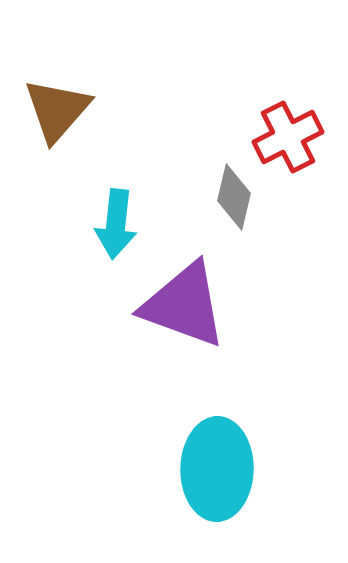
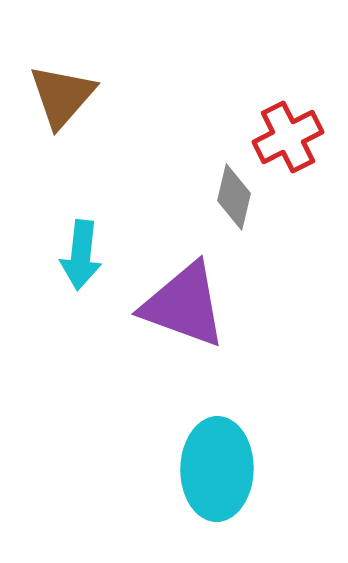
brown triangle: moved 5 px right, 14 px up
cyan arrow: moved 35 px left, 31 px down
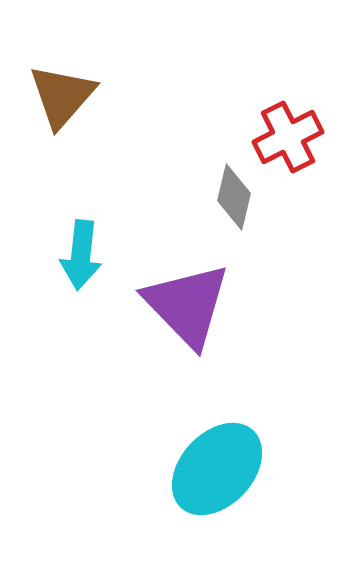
purple triangle: moved 3 px right; rotated 26 degrees clockwise
cyan ellipse: rotated 42 degrees clockwise
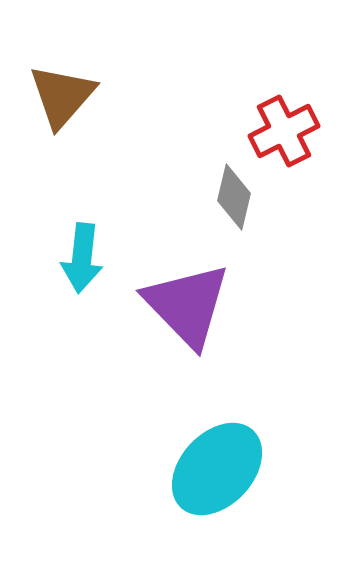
red cross: moved 4 px left, 6 px up
cyan arrow: moved 1 px right, 3 px down
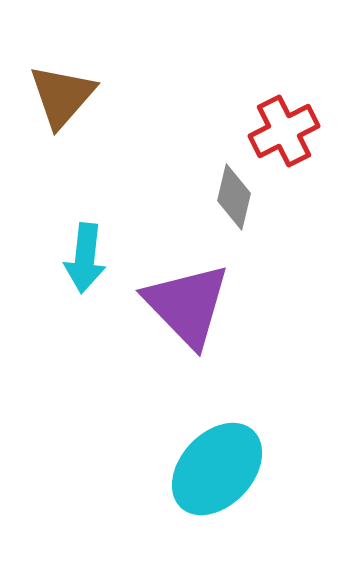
cyan arrow: moved 3 px right
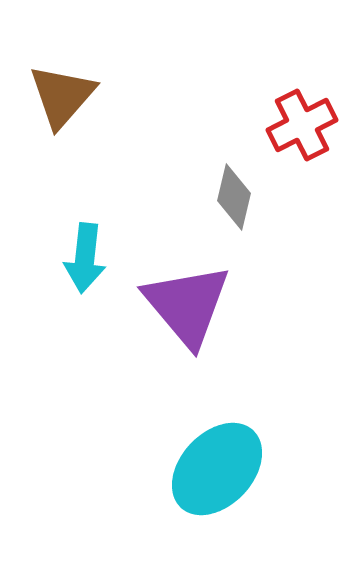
red cross: moved 18 px right, 6 px up
purple triangle: rotated 4 degrees clockwise
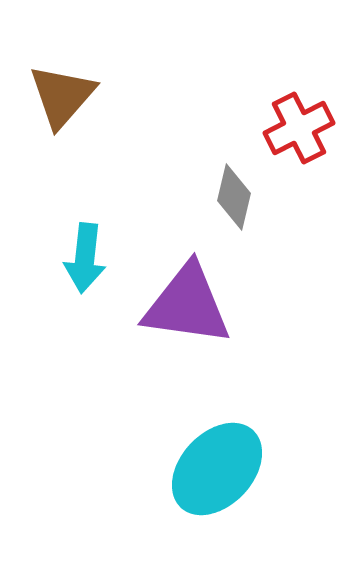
red cross: moved 3 px left, 3 px down
purple triangle: rotated 42 degrees counterclockwise
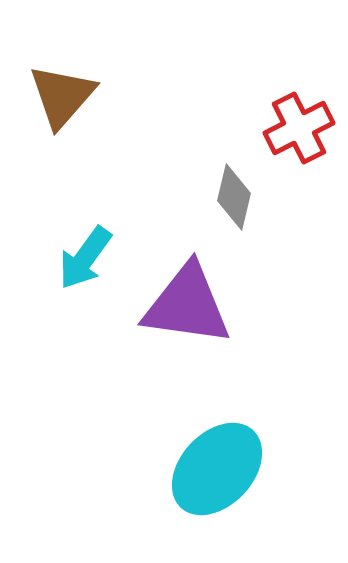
cyan arrow: rotated 30 degrees clockwise
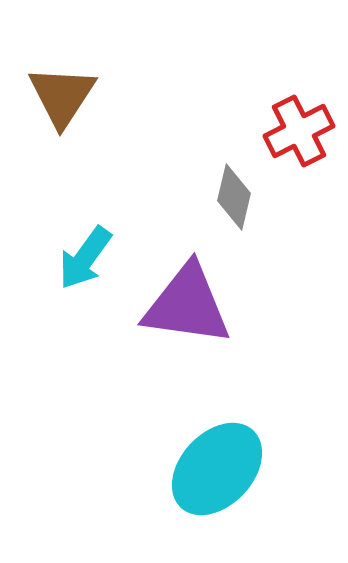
brown triangle: rotated 8 degrees counterclockwise
red cross: moved 3 px down
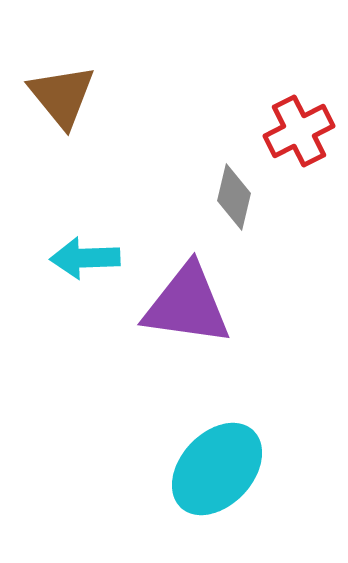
brown triangle: rotated 12 degrees counterclockwise
cyan arrow: rotated 52 degrees clockwise
